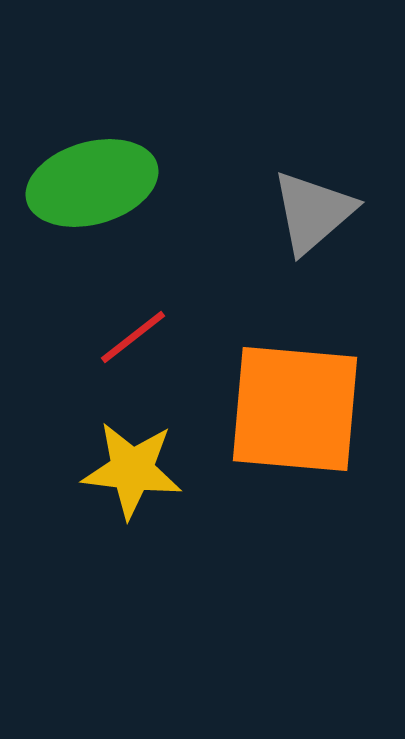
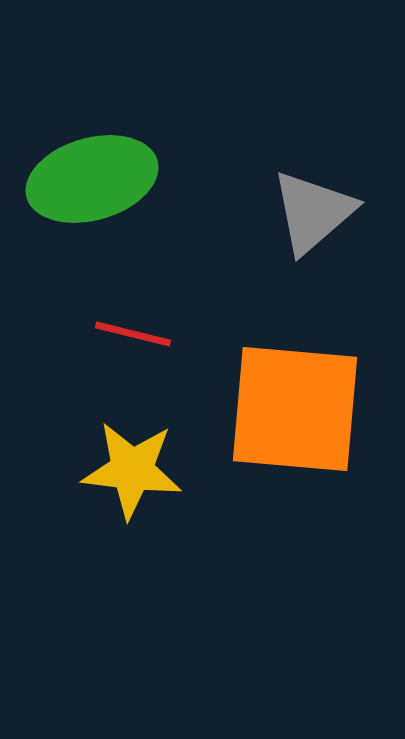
green ellipse: moved 4 px up
red line: moved 3 px up; rotated 52 degrees clockwise
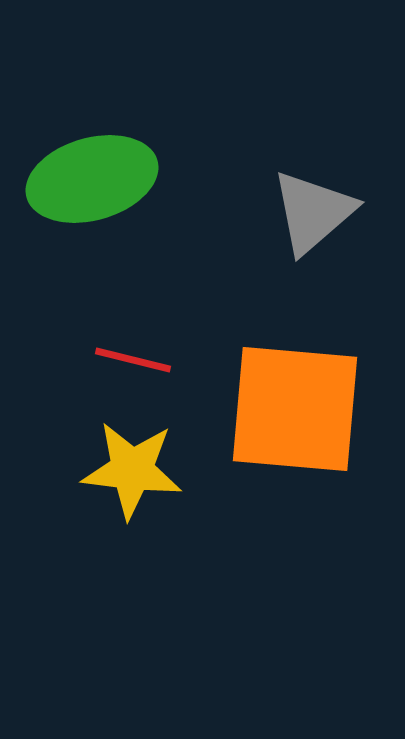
red line: moved 26 px down
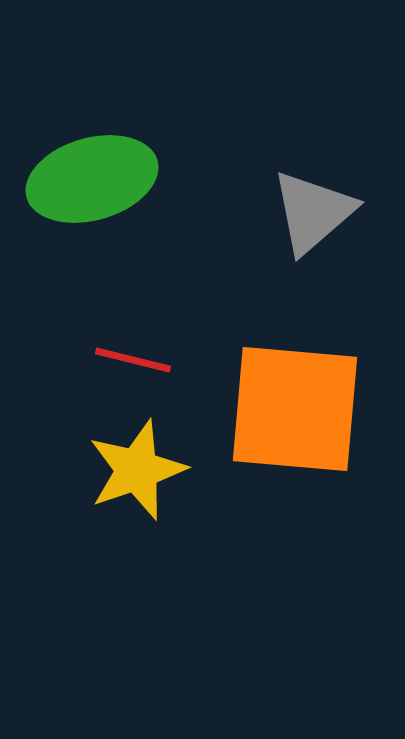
yellow star: moved 5 px right; rotated 26 degrees counterclockwise
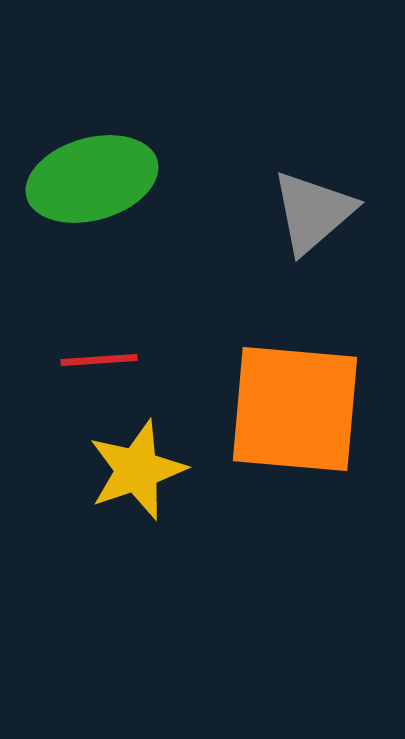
red line: moved 34 px left; rotated 18 degrees counterclockwise
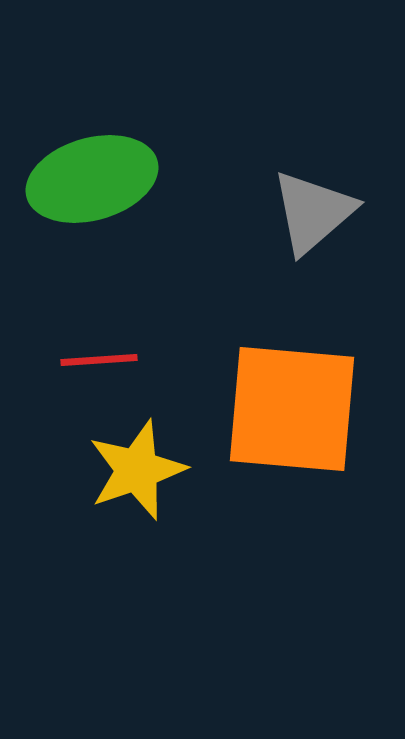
orange square: moved 3 px left
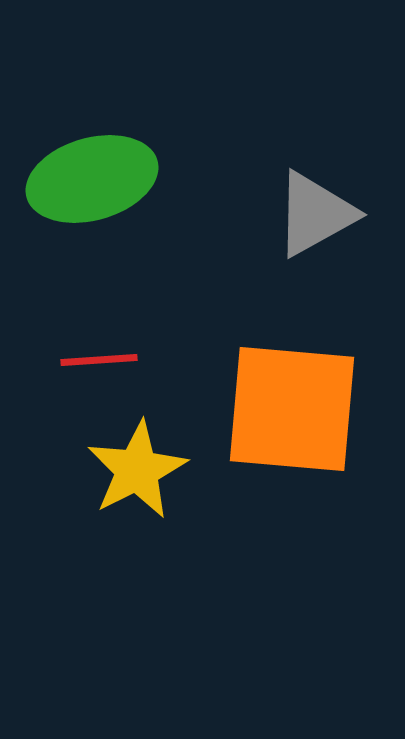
gray triangle: moved 2 px right, 2 px down; rotated 12 degrees clockwise
yellow star: rotated 8 degrees counterclockwise
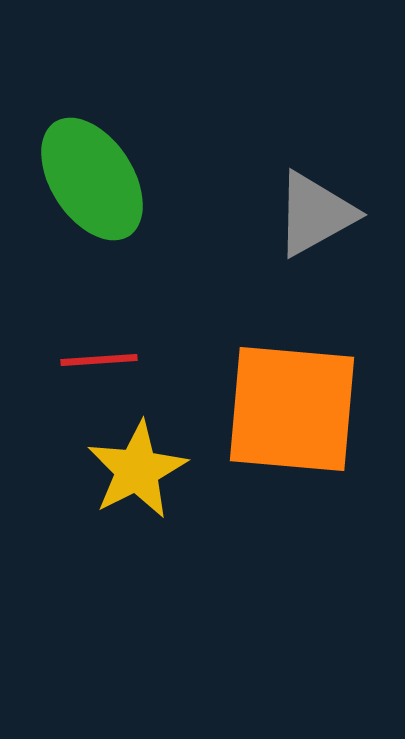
green ellipse: rotated 73 degrees clockwise
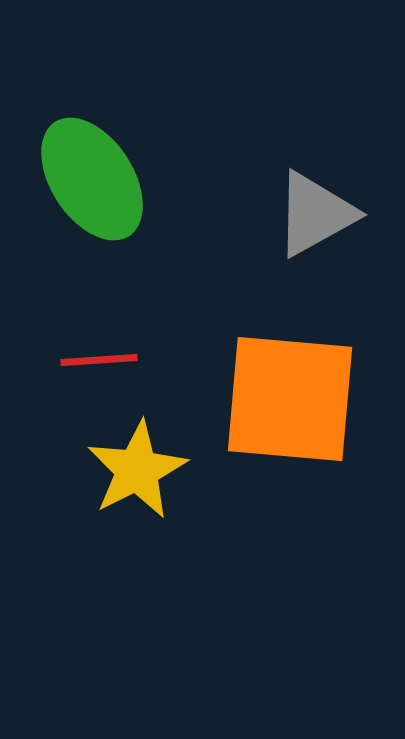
orange square: moved 2 px left, 10 px up
